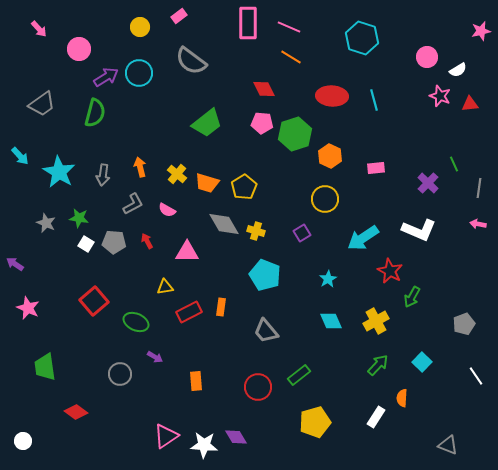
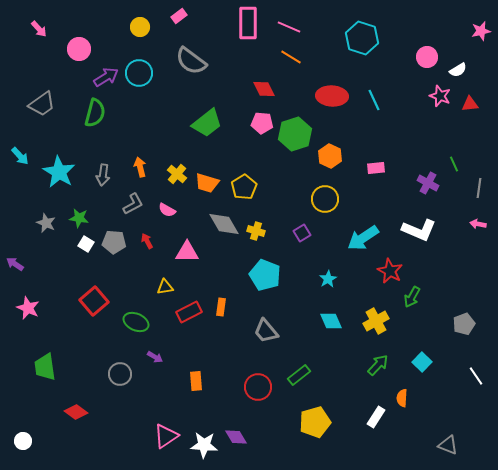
cyan line at (374, 100): rotated 10 degrees counterclockwise
purple cross at (428, 183): rotated 15 degrees counterclockwise
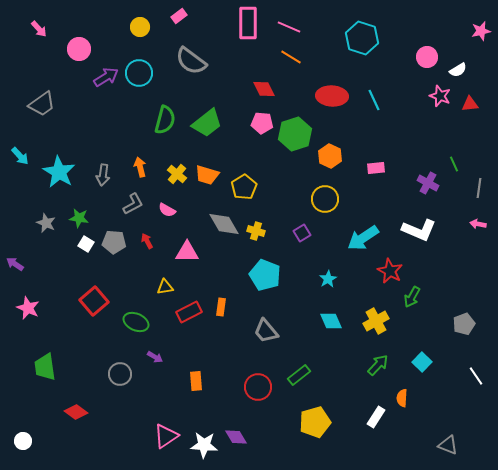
green semicircle at (95, 113): moved 70 px right, 7 px down
orange trapezoid at (207, 183): moved 8 px up
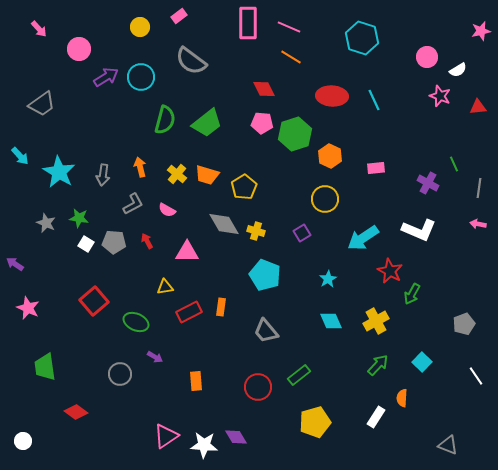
cyan circle at (139, 73): moved 2 px right, 4 px down
red triangle at (470, 104): moved 8 px right, 3 px down
green arrow at (412, 297): moved 3 px up
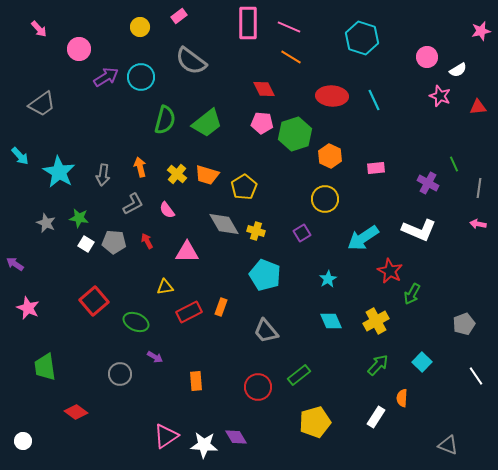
pink semicircle at (167, 210): rotated 24 degrees clockwise
orange rectangle at (221, 307): rotated 12 degrees clockwise
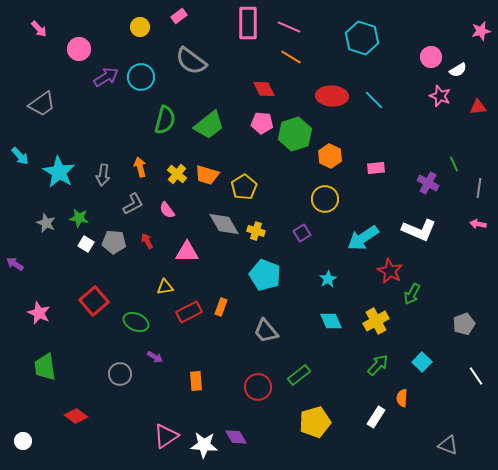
pink circle at (427, 57): moved 4 px right
cyan line at (374, 100): rotated 20 degrees counterclockwise
green trapezoid at (207, 123): moved 2 px right, 2 px down
pink star at (28, 308): moved 11 px right, 5 px down
red diamond at (76, 412): moved 4 px down
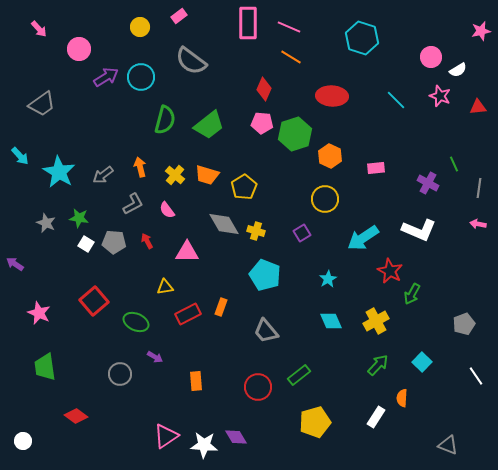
red diamond at (264, 89): rotated 50 degrees clockwise
cyan line at (374, 100): moved 22 px right
yellow cross at (177, 174): moved 2 px left, 1 px down
gray arrow at (103, 175): rotated 45 degrees clockwise
red rectangle at (189, 312): moved 1 px left, 2 px down
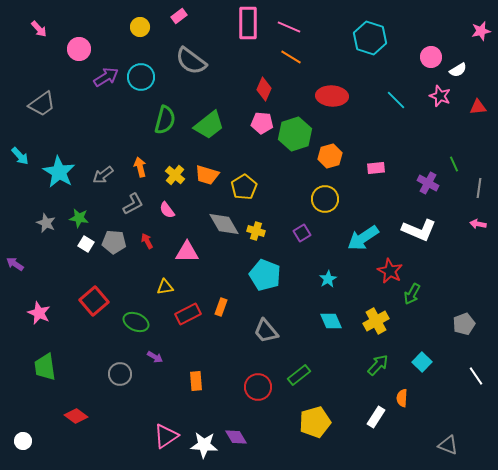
cyan hexagon at (362, 38): moved 8 px right
orange hexagon at (330, 156): rotated 20 degrees clockwise
